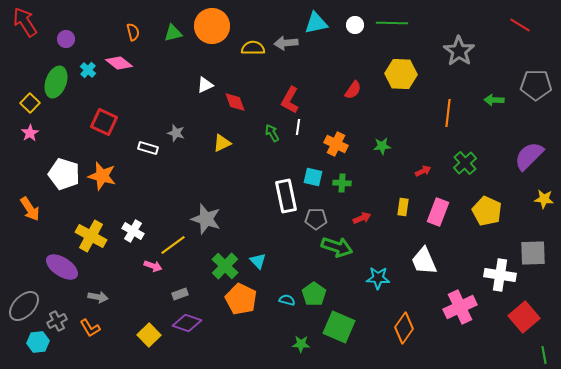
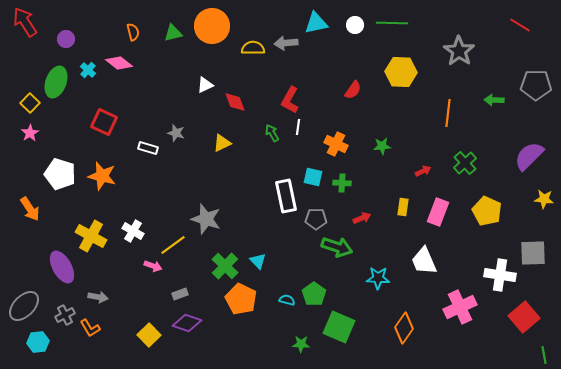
yellow hexagon at (401, 74): moved 2 px up
white pentagon at (64, 174): moved 4 px left
purple ellipse at (62, 267): rotated 28 degrees clockwise
gray cross at (57, 321): moved 8 px right, 6 px up
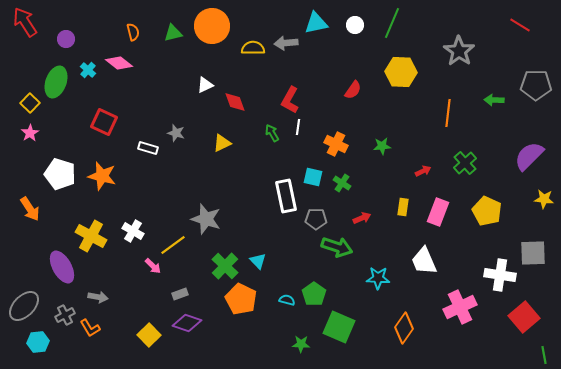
green line at (392, 23): rotated 68 degrees counterclockwise
green cross at (342, 183): rotated 30 degrees clockwise
pink arrow at (153, 266): rotated 24 degrees clockwise
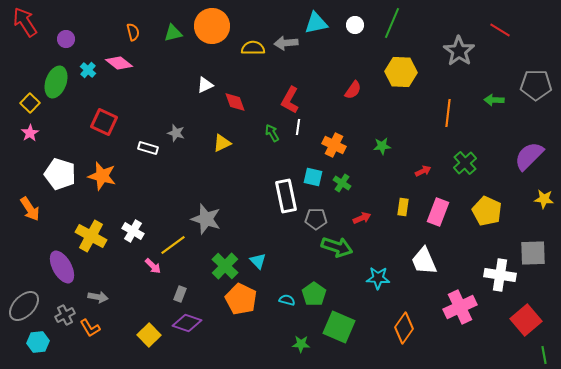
red line at (520, 25): moved 20 px left, 5 px down
orange cross at (336, 144): moved 2 px left, 1 px down
gray rectangle at (180, 294): rotated 49 degrees counterclockwise
red square at (524, 317): moved 2 px right, 3 px down
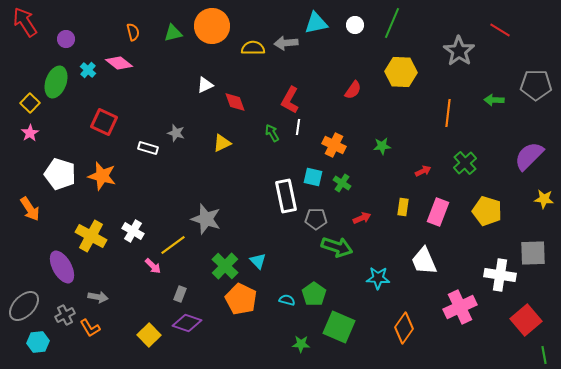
yellow pentagon at (487, 211): rotated 8 degrees counterclockwise
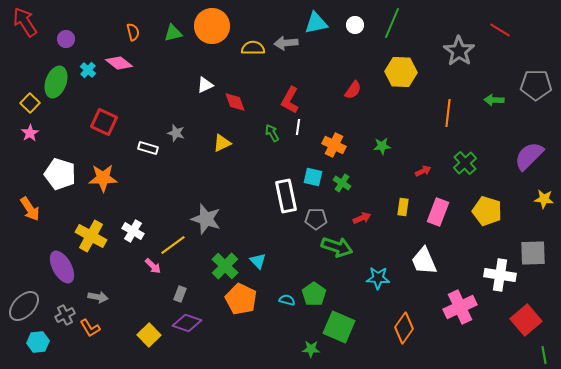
orange star at (102, 176): moved 1 px right, 2 px down; rotated 16 degrees counterclockwise
green star at (301, 344): moved 10 px right, 5 px down
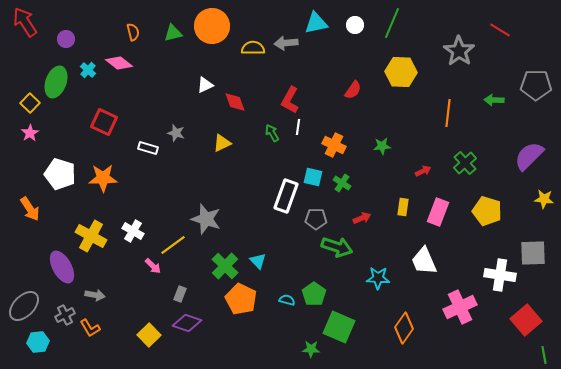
white rectangle at (286, 196): rotated 32 degrees clockwise
gray arrow at (98, 297): moved 3 px left, 2 px up
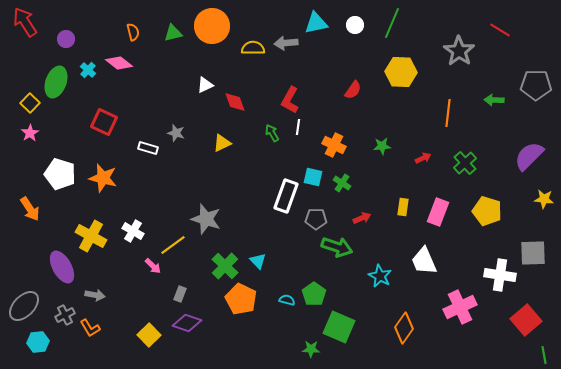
red arrow at (423, 171): moved 13 px up
orange star at (103, 178): rotated 16 degrees clockwise
cyan star at (378, 278): moved 2 px right, 2 px up; rotated 25 degrees clockwise
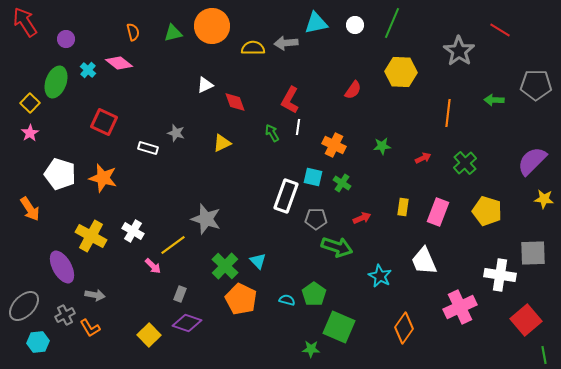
purple semicircle at (529, 156): moved 3 px right, 5 px down
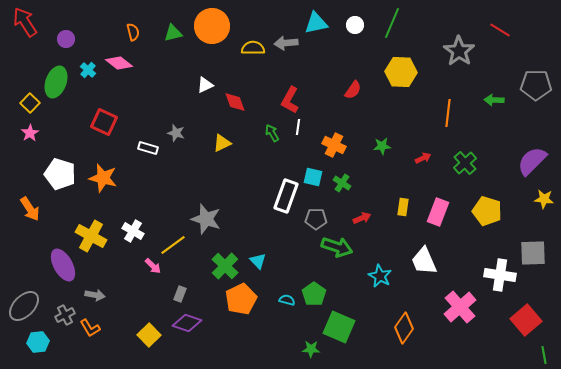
purple ellipse at (62, 267): moved 1 px right, 2 px up
orange pentagon at (241, 299): rotated 20 degrees clockwise
pink cross at (460, 307): rotated 16 degrees counterclockwise
